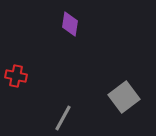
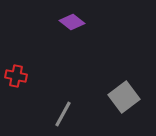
purple diamond: moved 2 px right, 2 px up; rotated 60 degrees counterclockwise
gray line: moved 4 px up
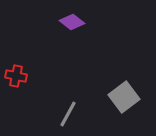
gray line: moved 5 px right
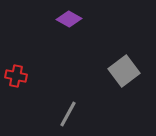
purple diamond: moved 3 px left, 3 px up; rotated 10 degrees counterclockwise
gray square: moved 26 px up
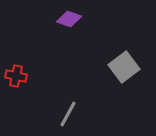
purple diamond: rotated 10 degrees counterclockwise
gray square: moved 4 px up
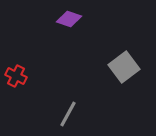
red cross: rotated 15 degrees clockwise
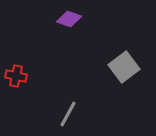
red cross: rotated 15 degrees counterclockwise
